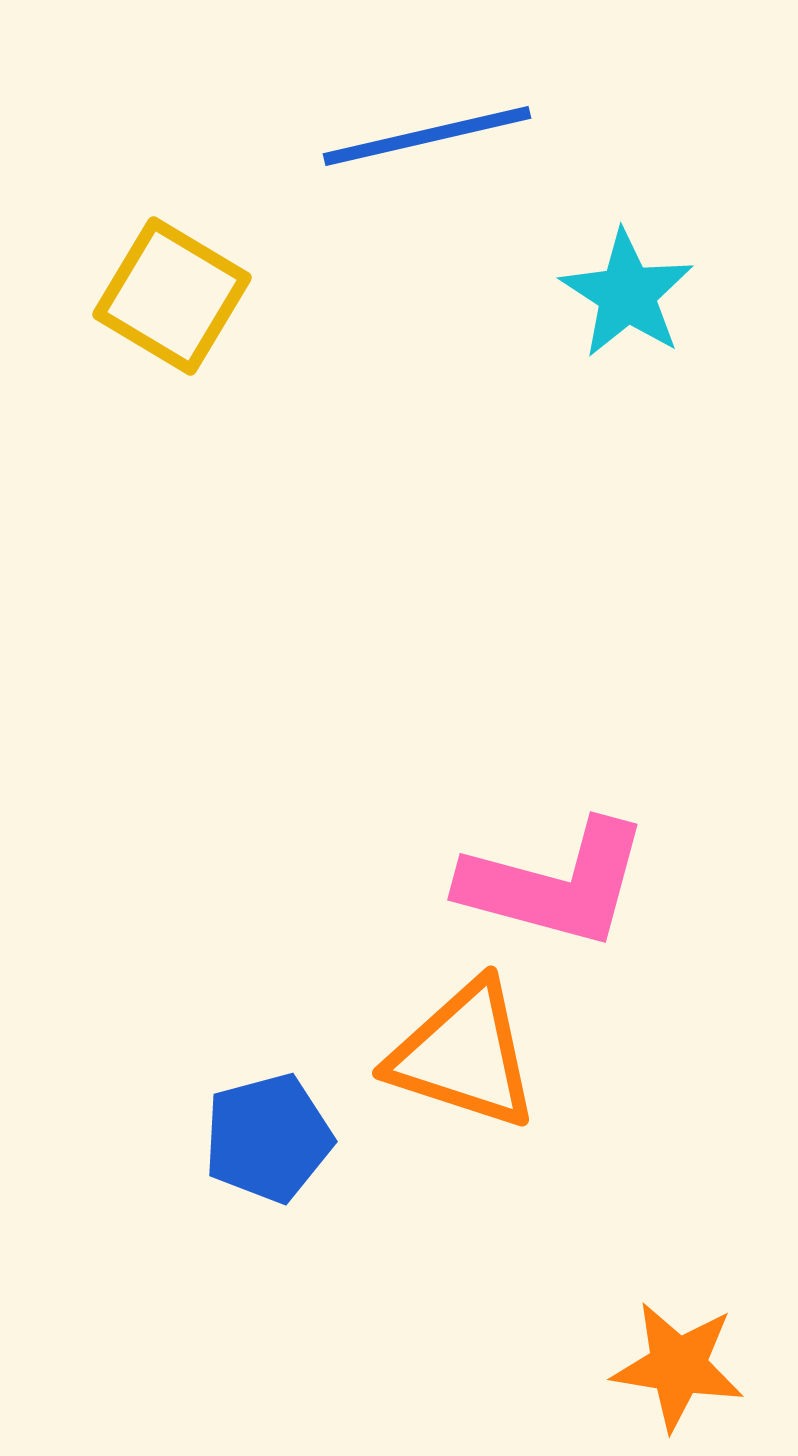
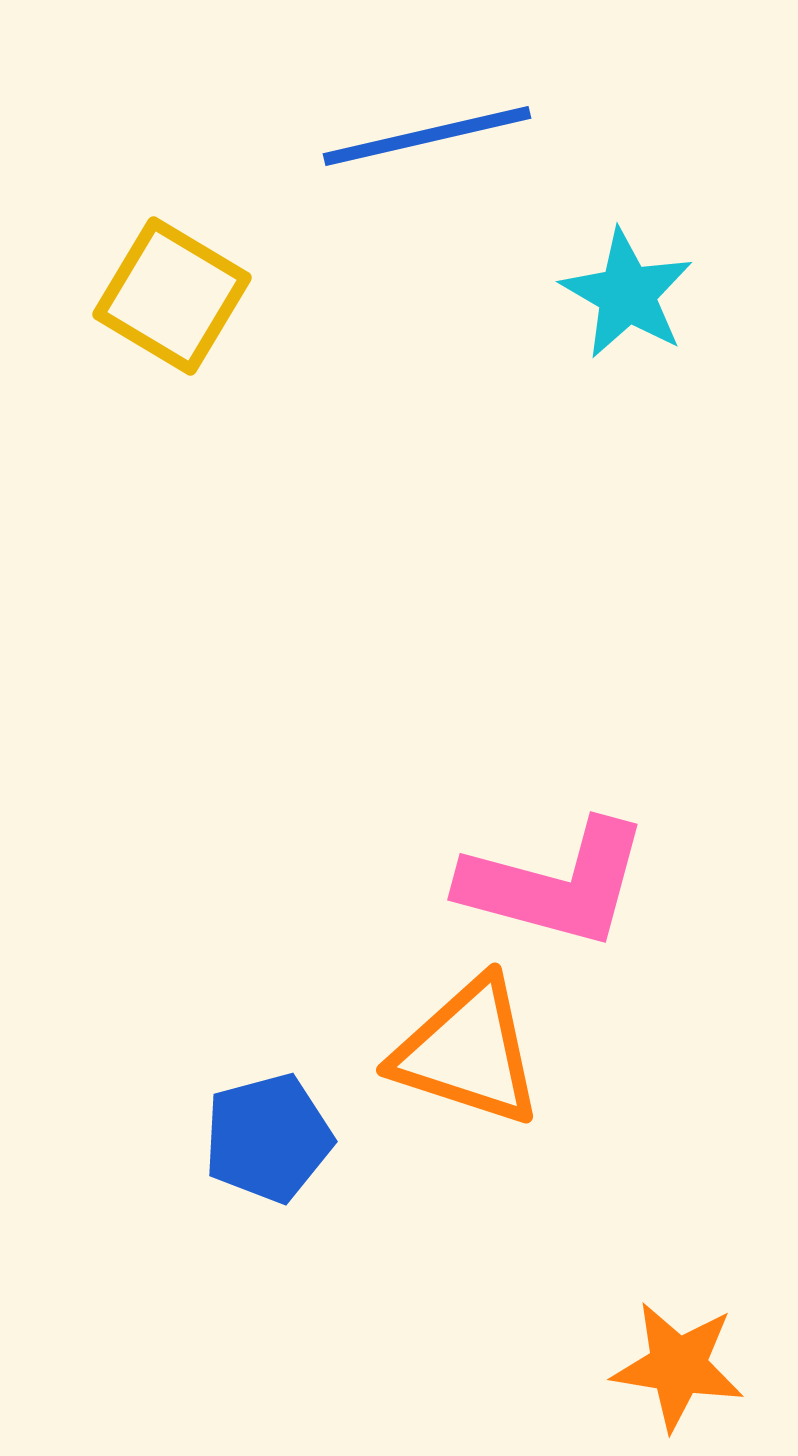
cyan star: rotated 3 degrees counterclockwise
orange triangle: moved 4 px right, 3 px up
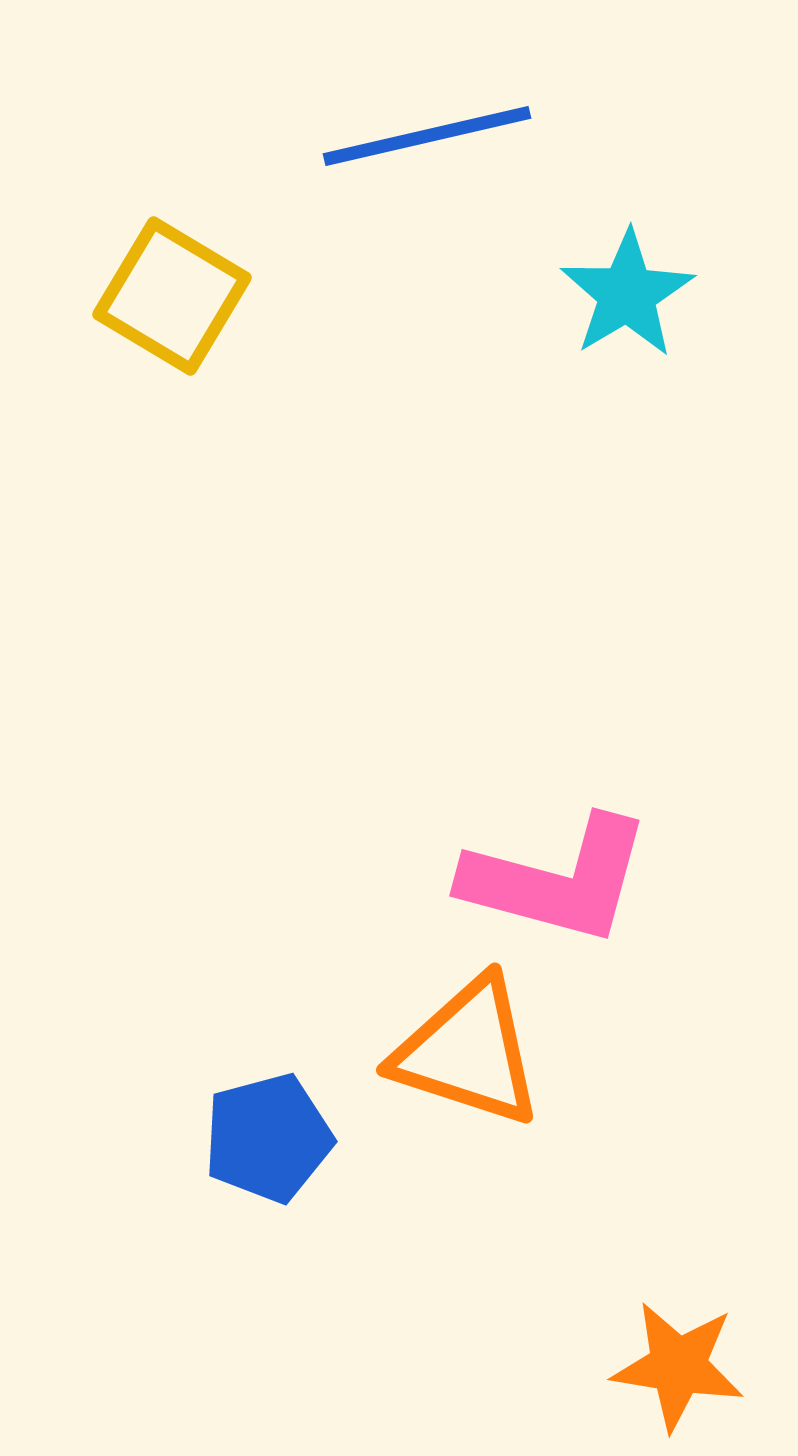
cyan star: rotated 11 degrees clockwise
pink L-shape: moved 2 px right, 4 px up
